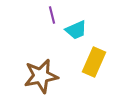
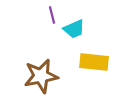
cyan trapezoid: moved 2 px left, 1 px up
yellow rectangle: rotated 72 degrees clockwise
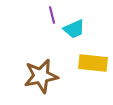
yellow rectangle: moved 1 px left, 1 px down
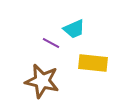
purple line: moved 1 px left, 28 px down; rotated 48 degrees counterclockwise
brown star: moved 1 px right, 5 px down; rotated 24 degrees clockwise
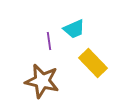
purple line: moved 2 px left, 2 px up; rotated 54 degrees clockwise
yellow rectangle: rotated 40 degrees clockwise
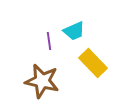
cyan trapezoid: moved 2 px down
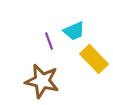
purple line: rotated 12 degrees counterclockwise
yellow rectangle: moved 1 px right, 4 px up
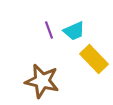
purple line: moved 11 px up
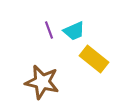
yellow rectangle: rotated 8 degrees counterclockwise
brown star: moved 1 px down
